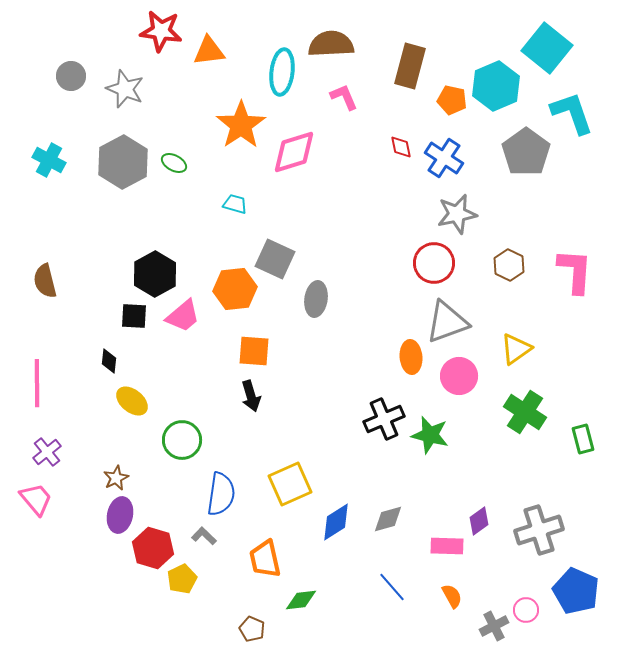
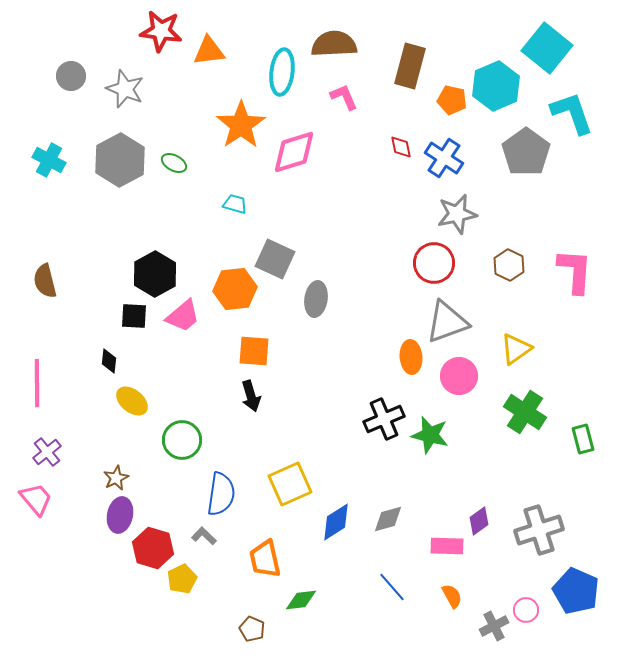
brown semicircle at (331, 44): moved 3 px right
gray hexagon at (123, 162): moved 3 px left, 2 px up
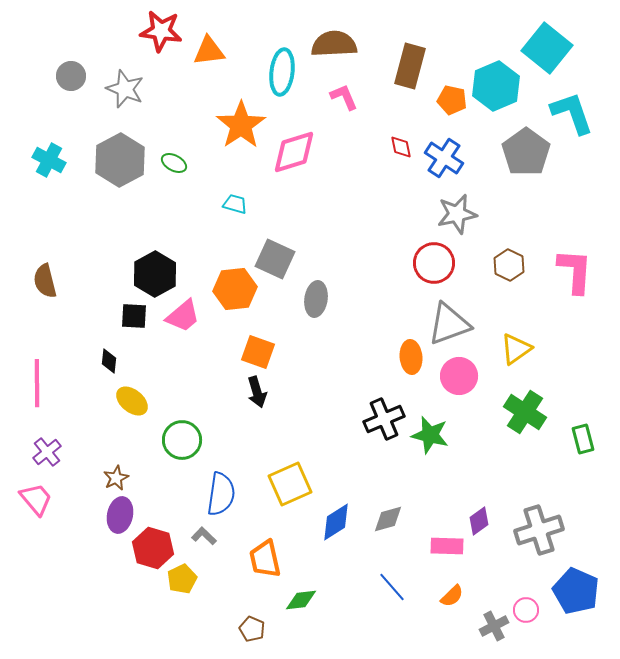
gray triangle at (447, 322): moved 2 px right, 2 px down
orange square at (254, 351): moved 4 px right, 1 px down; rotated 16 degrees clockwise
black arrow at (251, 396): moved 6 px right, 4 px up
orange semicircle at (452, 596): rotated 75 degrees clockwise
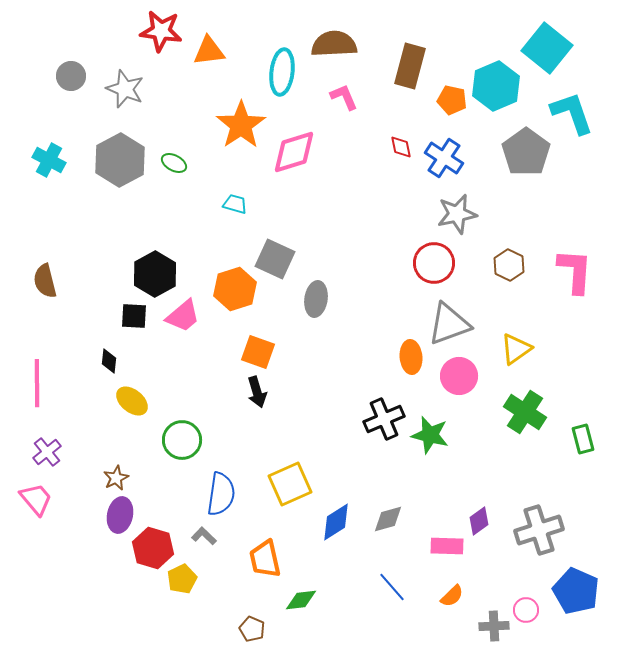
orange hexagon at (235, 289): rotated 12 degrees counterclockwise
gray cross at (494, 626): rotated 24 degrees clockwise
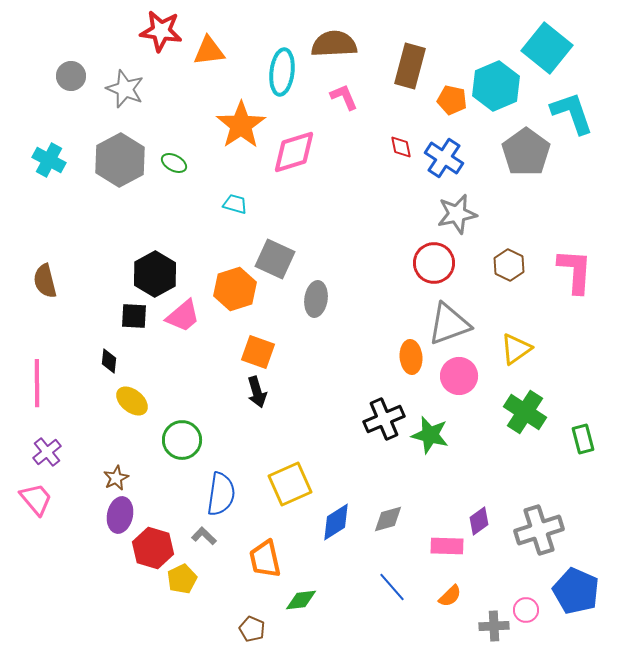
orange semicircle at (452, 596): moved 2 px left
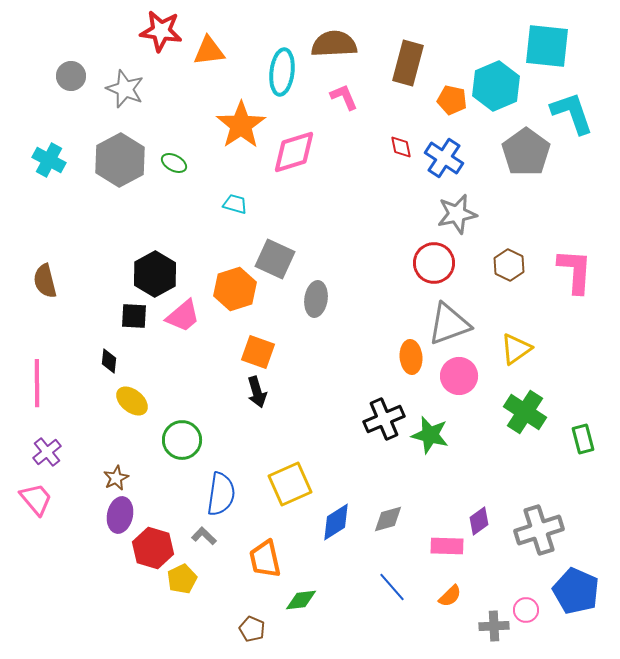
cyan square at (547, 48): moved 2 px up; rotated 33 degrees counterclockwise
brown rectangle at (410, 66): moved 2 px left, 3 px up
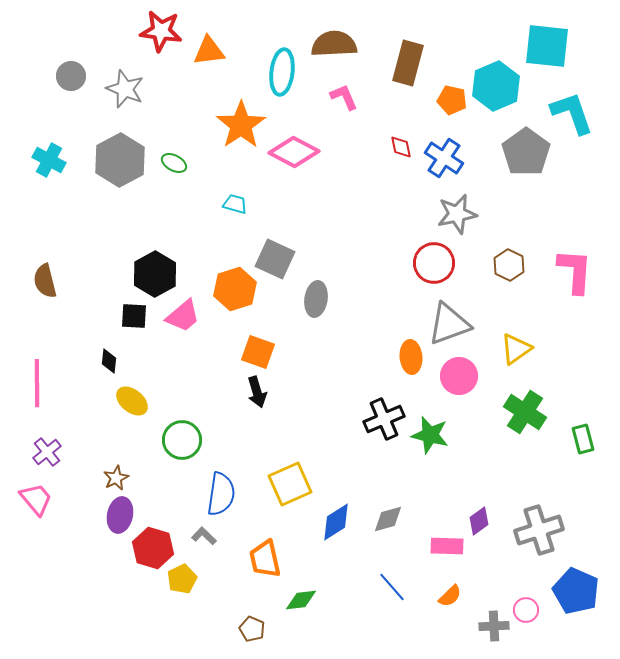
pink diamond at (294, 152): rotated 45 degrees clockwise
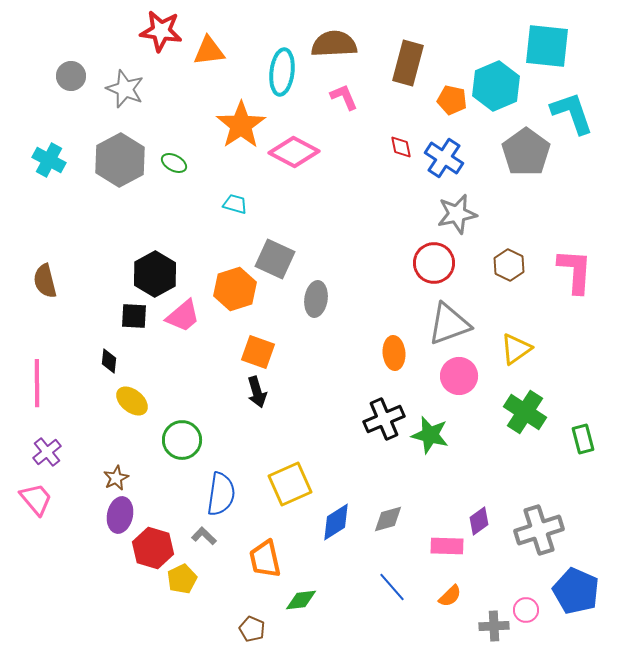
orange ellipse at (411, 357): moved 17 px left, 4 px up
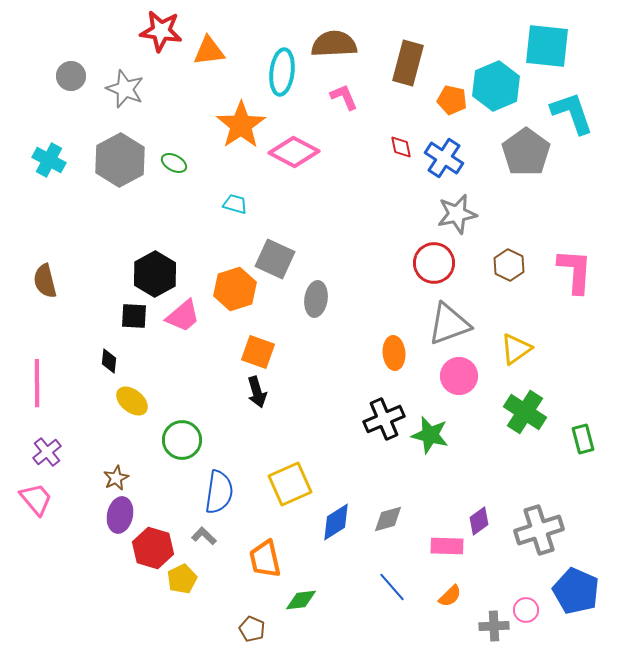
blue semicircle at (221, 494): moved 2 px left, 2 px up
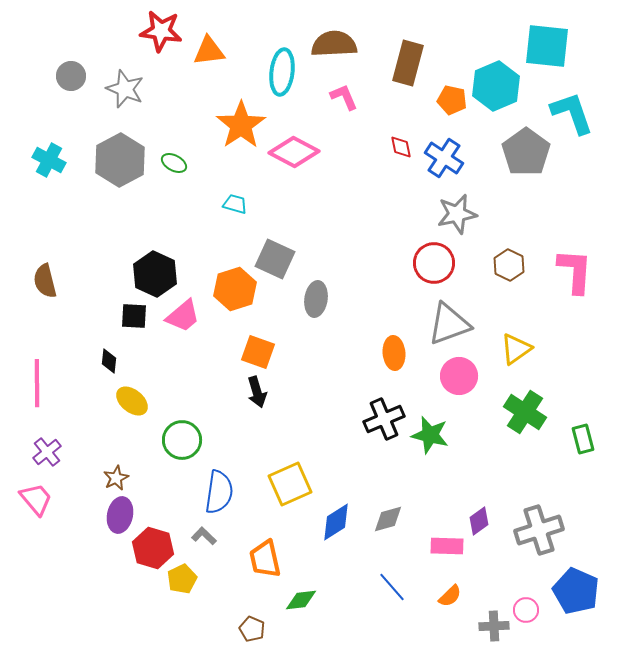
black hexagon at (155, 274): rotated 6 degrees counterclockwise
